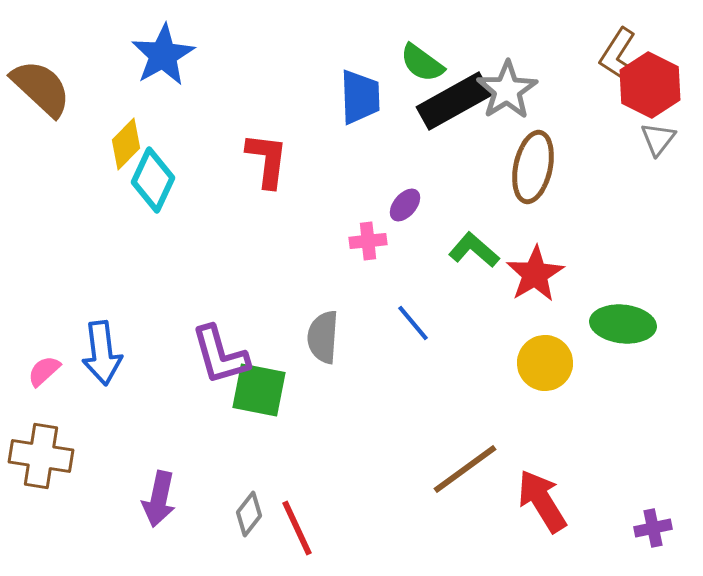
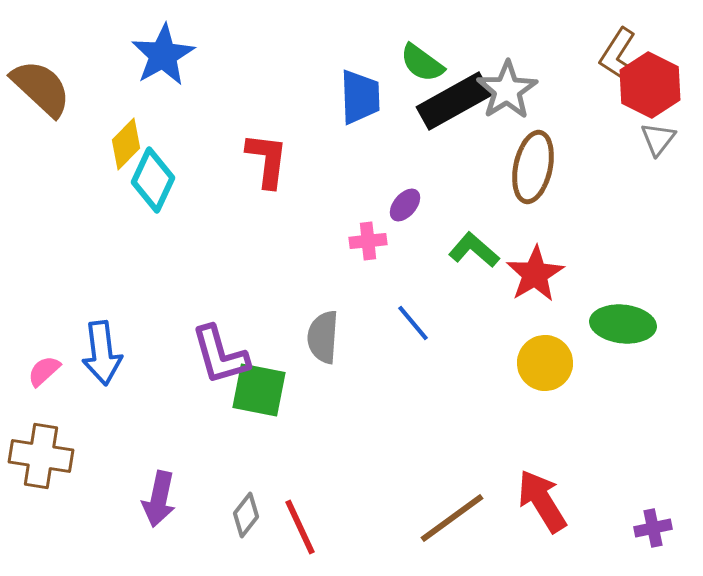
brown line: moved 13 px left, 49 px down
gray diamond: moved 3 px left, 1 px down
red line: moved 3 px right, 1 px up
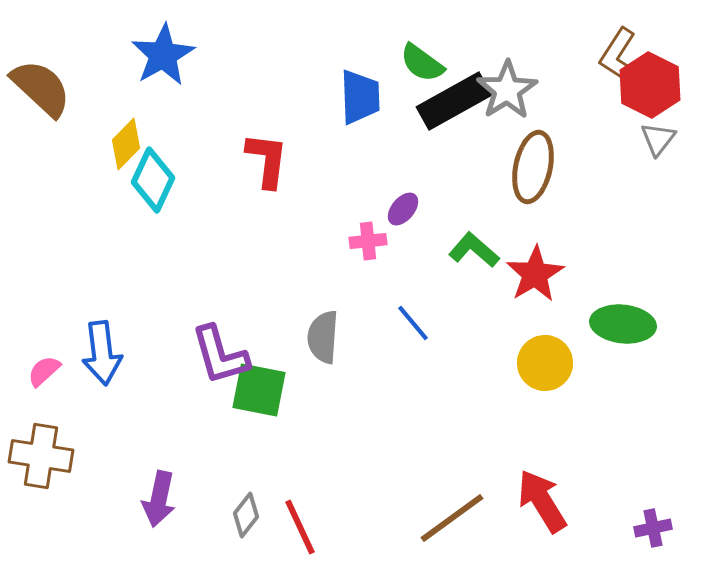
purple ellipse: moved 2 px left, 4 px down
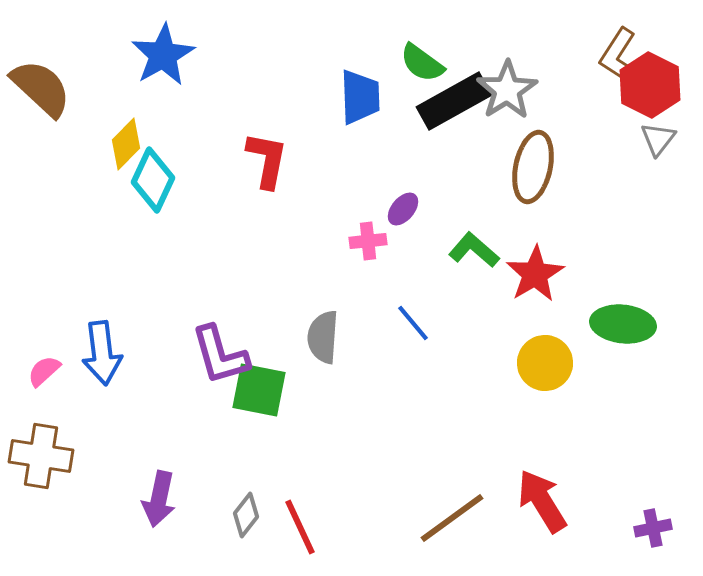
red L-shape: rotated 4 degrees clockwise
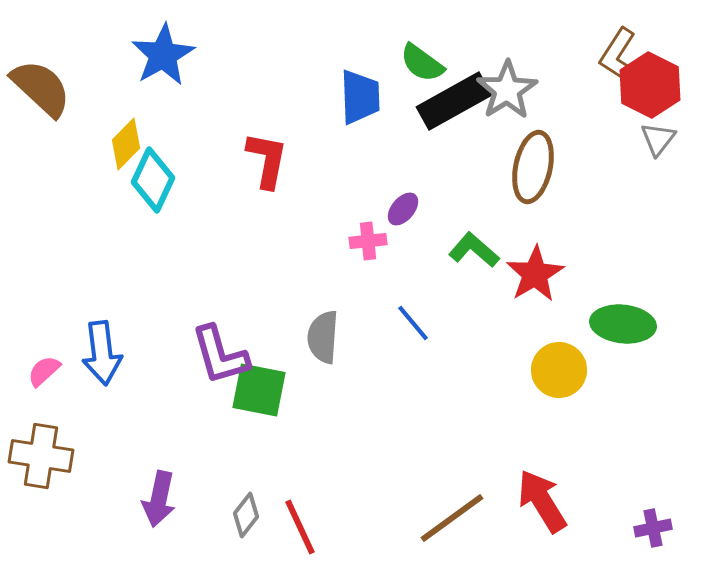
yellow circle: moved 14 px right, 7 px down
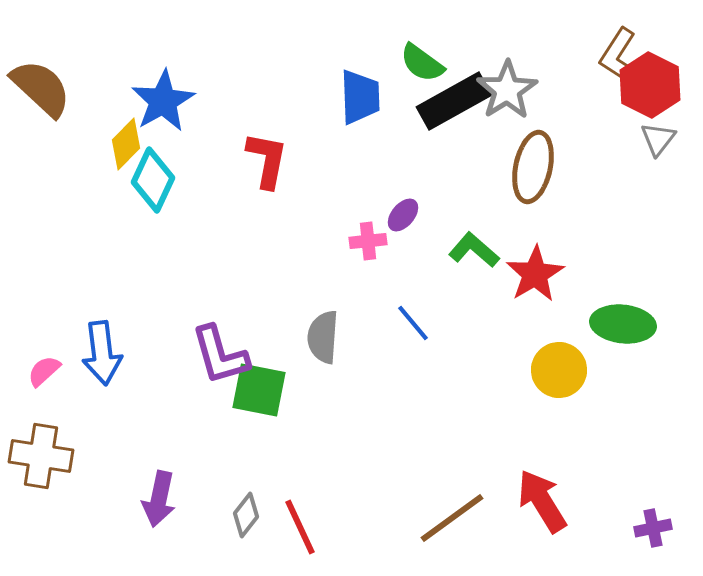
blue star: moved 46 px down
purple ellipse: moved 6 px down
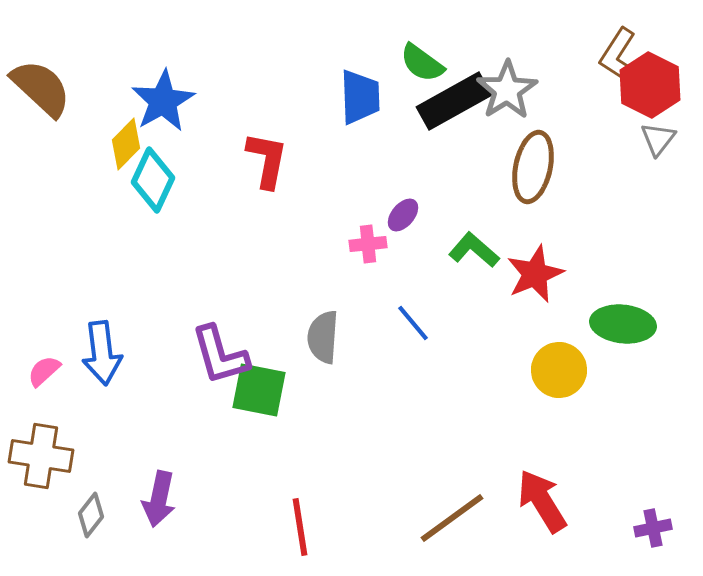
pink cross: moved 3 px down
red star: rotated 8 degrees clockwise
gray diamond: moved 155 px left
red line: rotated 16 degrees clockwise
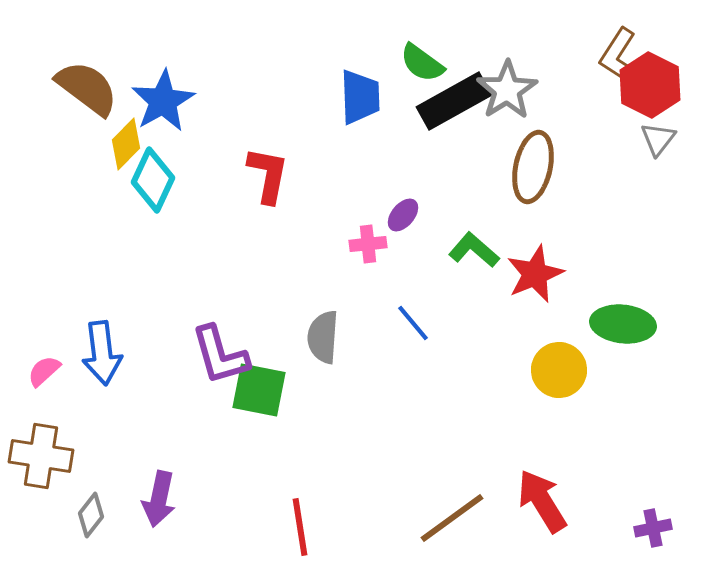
brown semicircle: moved 46 px right; rotated 6 degrees counterclockwise
red L-shape: moved 1 px right, 15 px down
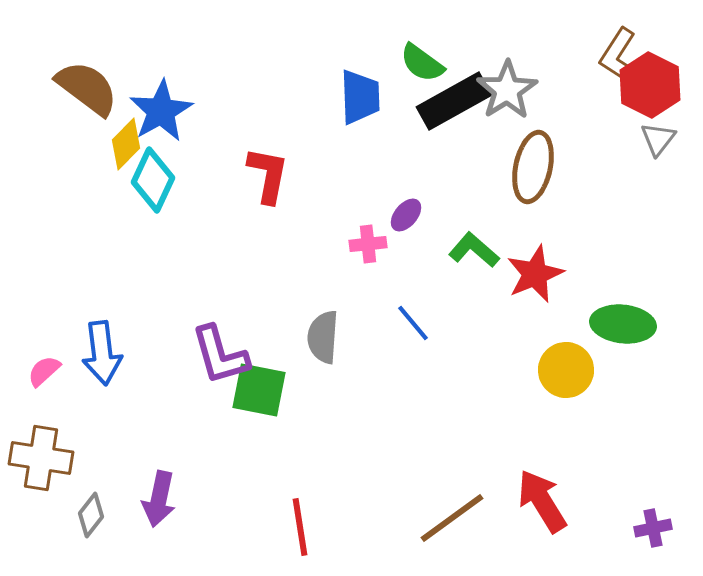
blue star: moved 2 px left, 10 px down
purple ellipse: moved 3 px right
yellow circle: moved 7 px right
brown cross: moved 2 px down
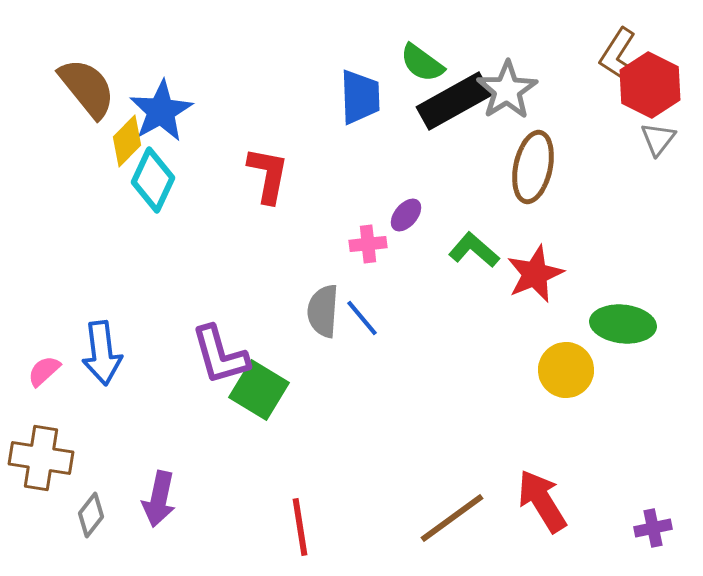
brown semicircle: rotated 14 degrees clockwise
yellow diamond: moved 1 px right, 3 px up
blue line: moved 51 px left, 5 px up
gray semicircle: moved 26 px up
green square: rotated 20 degrees clockwise
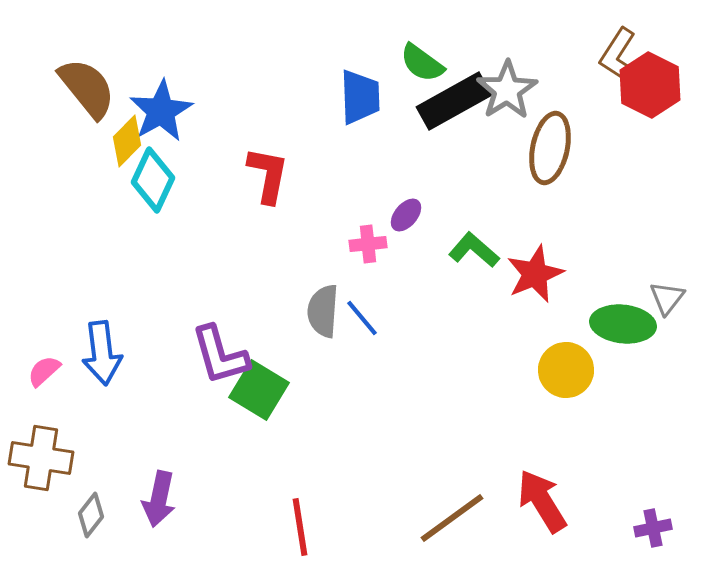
gray triangle: moved 9 px right, 159 px down
brown ellipse: moved 17 px right, 19 px up
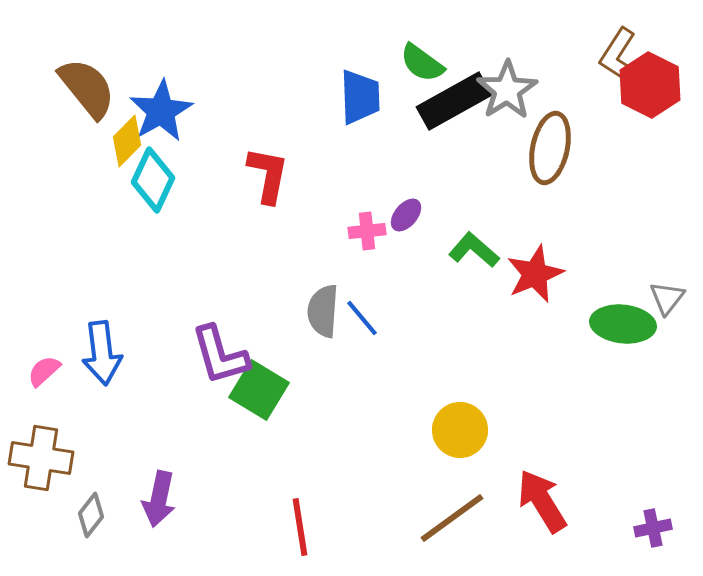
pink cross: moved 1 px left, 13 px up
yellow circle: moved 106 px left, 60 px down
